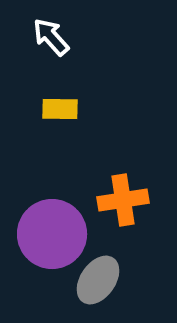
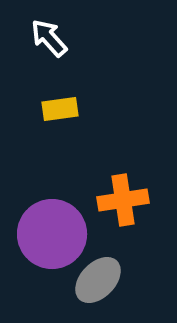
white arrow: moved 2 px left, 1 px down
yellow rectangle: rotated 9 degrees counterclockwise
gray ellipse: rotated 9 degrees clockwise
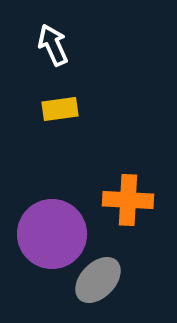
white arrow: moved 4 px right, 7 px down; rotated 18 degrees clockwise
orange cross: moved 5 px right; rotated 12 degrees clockwise
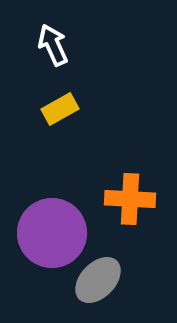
yellow rectangle: rotated 21 degrees counterclockwise
orange cross: moved 2 px right, 1 px up
purple circle: moved 1 px up
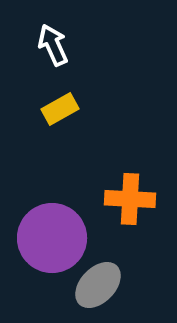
purple circle: moved 5 px down
gray ellipse: moved 5 px down
